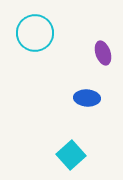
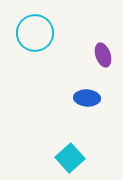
purple ellipse: moved 2 px down
cyan square: moved 1 px left, 3 px down
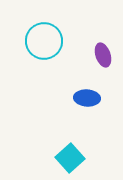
cyan circle: moved 9 px right, 8 px down
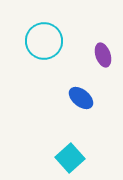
blue ellipse: moved 6 px left; rotated 35 degrees clockwise
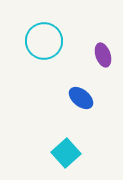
cyan square: moved 4 px left, 5 px up
